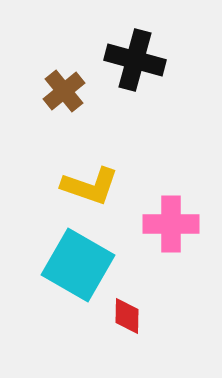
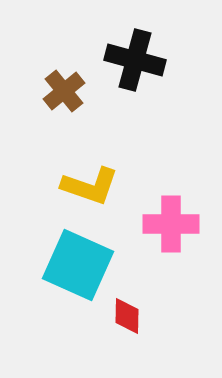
cyan square: rotated 6 degrees counterclockwise
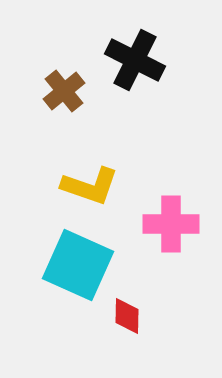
black cross: rotated 12 degrees clockwise
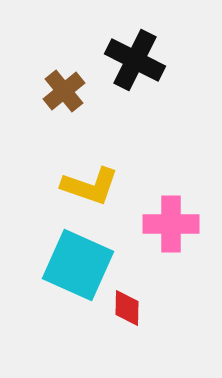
red diamond: moved 8 px up
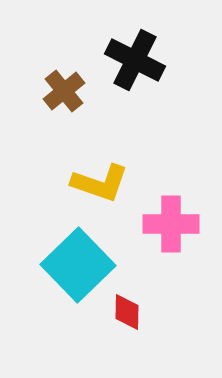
yellow L-shape: moved 10 px right, 3 px up
cyan square: rotated 22 degrees clockwise
red diamond: moved 4 px down
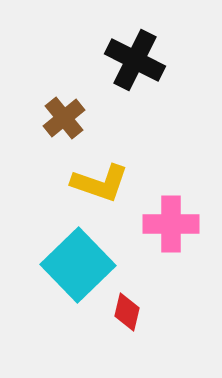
brown cross: moved 27 px down
red diamond: rotated 12 degrees clockwise
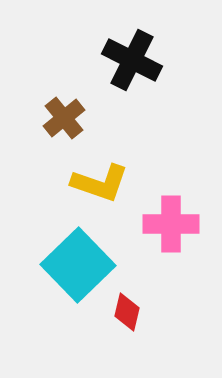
black cross: moved 3 px left
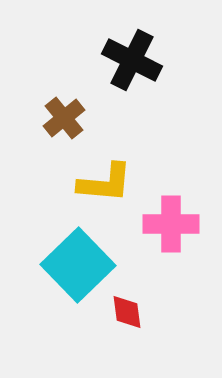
yellow L-shape: moved 5 px right; rotated 14 degrees counterclockwise
red diamond: rotated 21 degrees counterclockwise
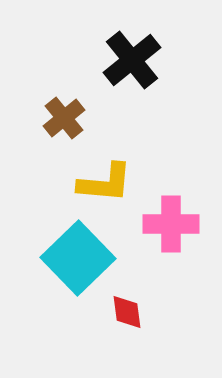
black cross: rotated 24 degrees clockwise
cyan square: moved 7 px up
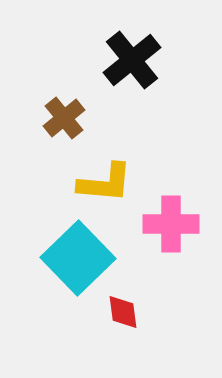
red diamond: moved 4 px left
